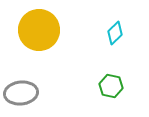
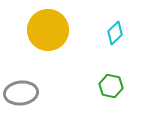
yellow circle: moved 9 px right
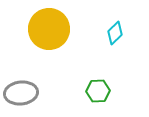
yellow circle: moved 1 px right, 1 px up
green hexagon: moved 13 px left, 5 px down; rotated 15 degrees counterclockwise
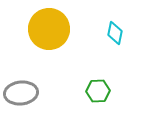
cyan diamond: rotated 35 degrees counterclockwise
